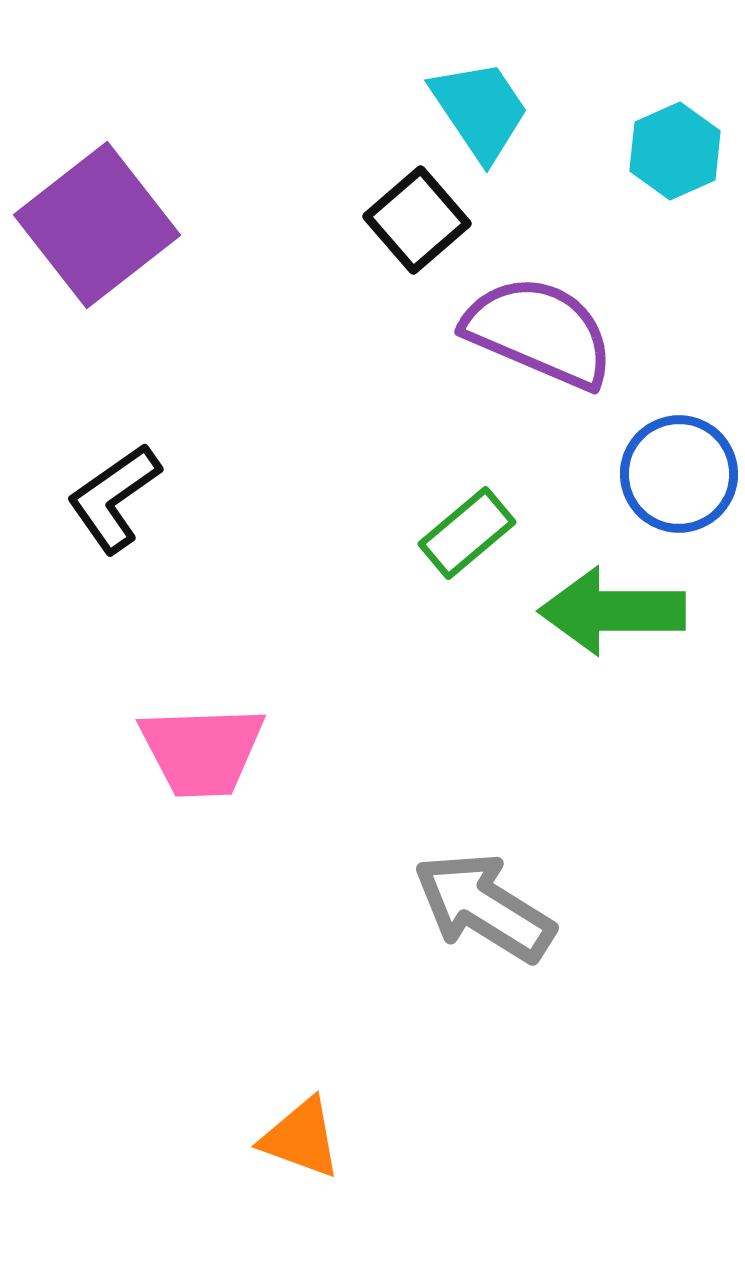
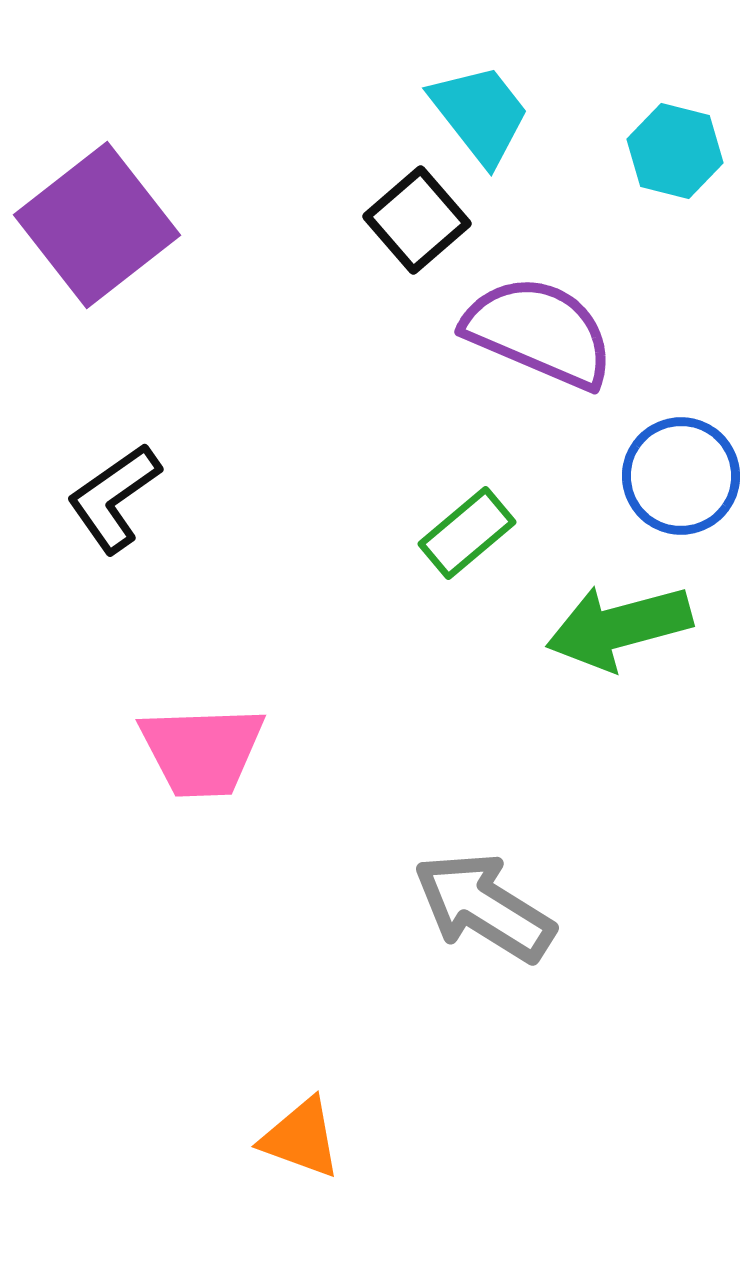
cyan trapezoid: moved 4 px down; rotated 4 degrees counterclockwise
cyan hexagon: rotated 22 degrees counterclockwise
blue circle: moved 2 px right, 2 px down
green arrow: moved 7 px right, 16 px down; rotated 15 degrees counterclockwise
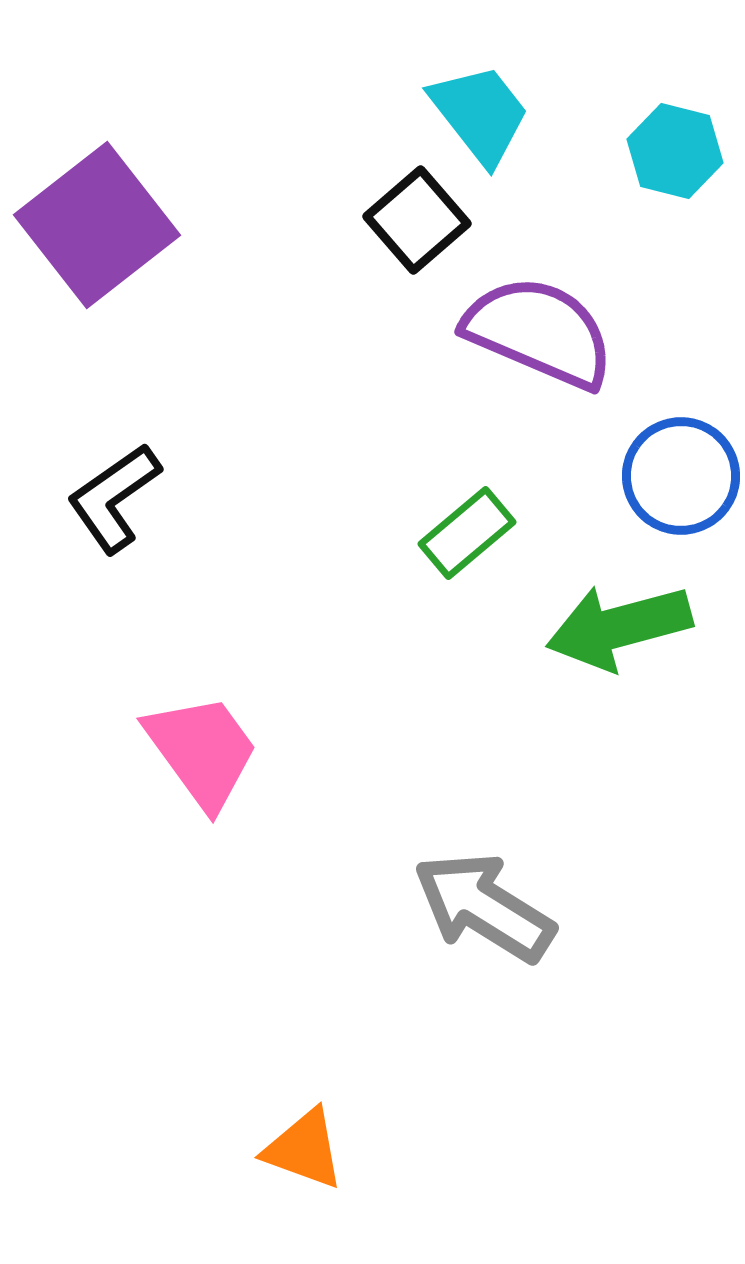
pink trapezoid: rotated 124 degrees counterclockwise
orange triangle: moved 3 px right, 11 px down
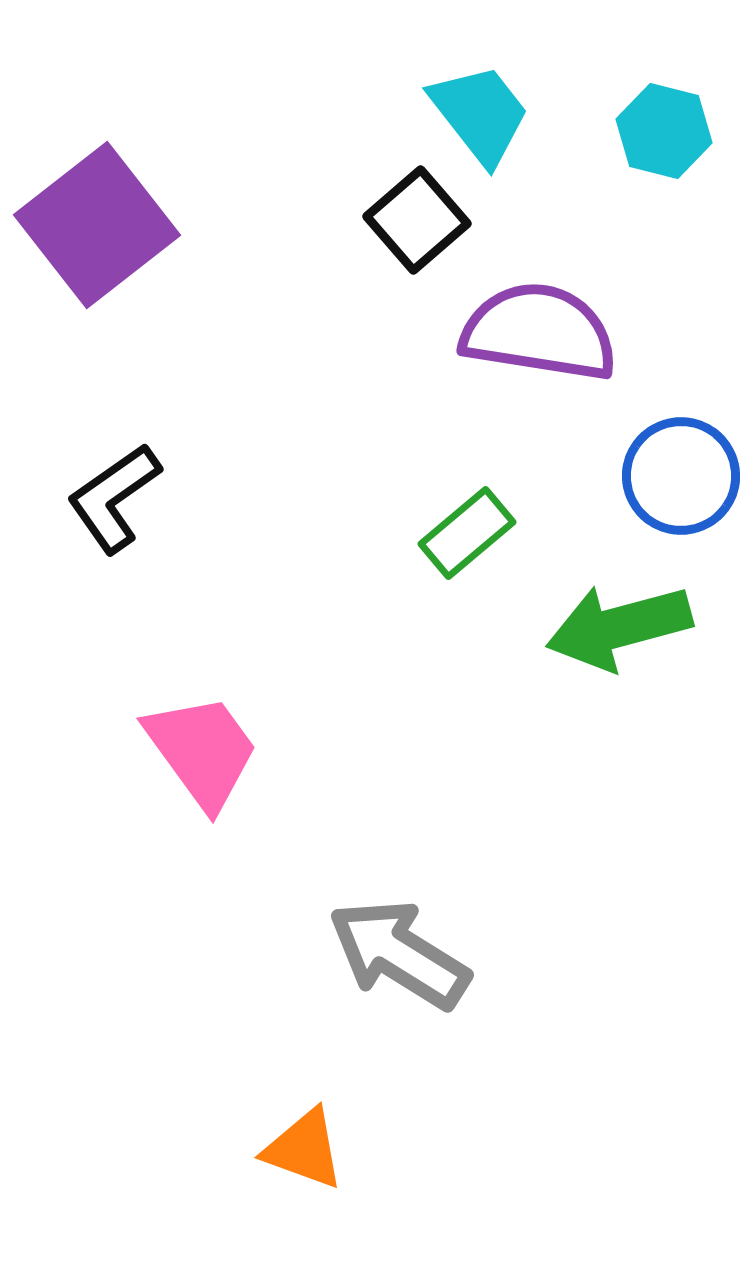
cyan hexagon: moved 11 px left, 20 px up
purple semicircle: rotated 14 degrees counterclockwise
gray arrow: moved 85 px left, 47 px down
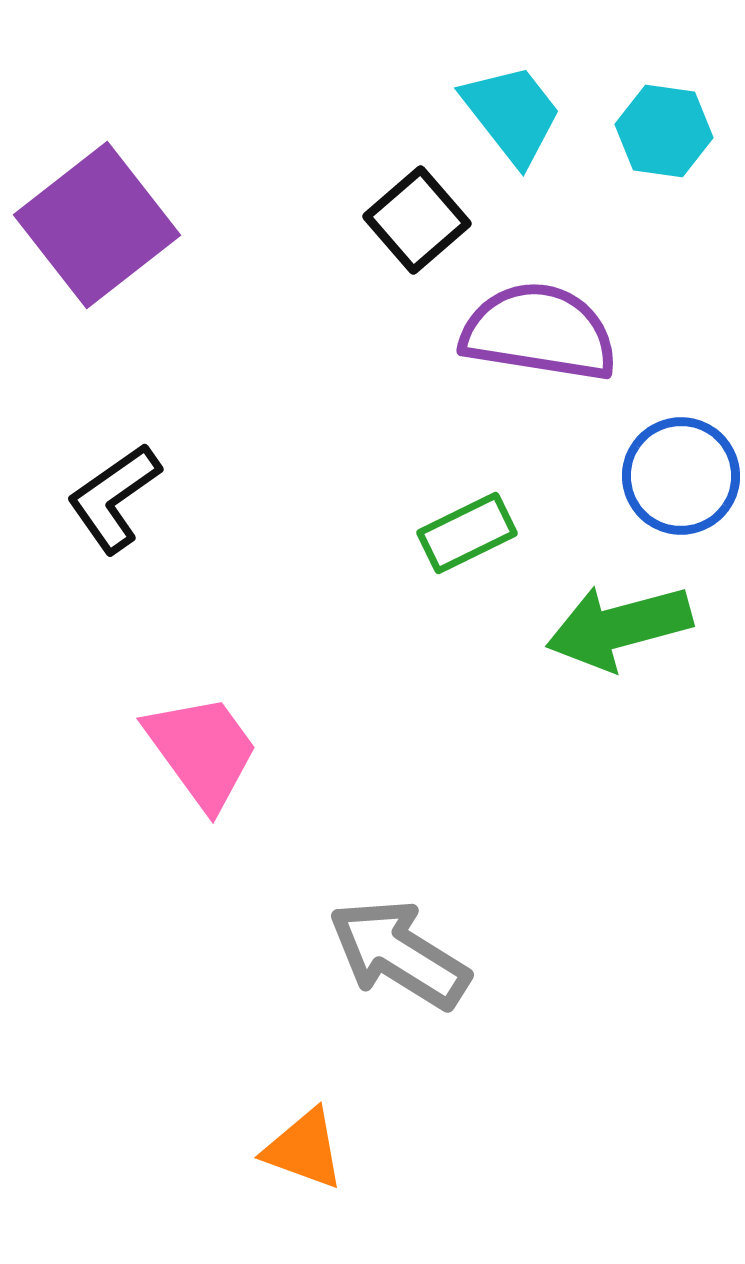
cyan trapezoid: moved 32 px right
cyan hexagon: rotated 6 degrees counterclockwise
green rectangle: rotated 14 degrees clockwise
